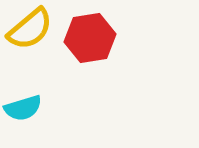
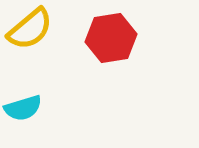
red hexagon: moved 21 px right
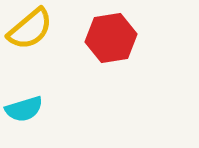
cyan semicircle: moved 1 px right, 1 px down
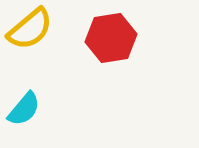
cyan semicircle: rotated 33 degrees counterclockwise
